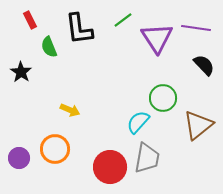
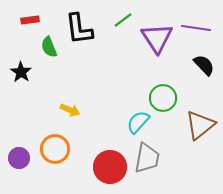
red rectangle: rotated 72 degrees counterclockwise
brown triangle: moved 2 px right
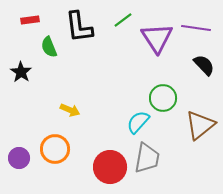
black L-shape: moved 2 px up
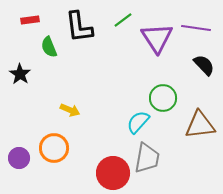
black star: moved 1 px left, 2 px down
brown triangle: rotated 32 degrees clockwise
orange circle: moved 1 px left, 1 px up
red circle: moved 3 px right, 6 px down
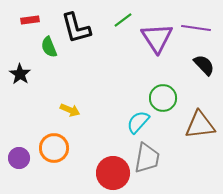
black L-shape: moved 3 px left, 1 px down; rotated 8 degrees counterclockwise
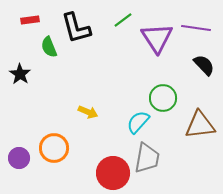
yellow arrow: moved 18 px right, 2 px down
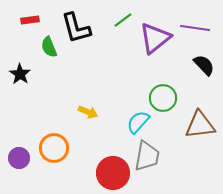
purple line: moved 1 px left
purple triangle: moved 2 px left; rotated 24 degrees clockwise
gray trapezoid: moved 2 px up
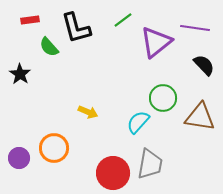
purple triangle: moved 1 px right, 4 px down
green semicircle: rotated 20 degrees counterclockwise
brown triangle: moved 8 px up; rotated 16 degrees clockwise
gray trapezoid: moved 3 px right, 8 px down
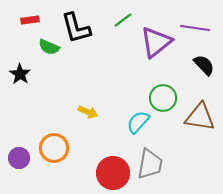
green semicircle: rotated 25 degrees counterclockwise
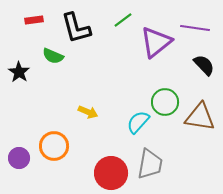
red rectangle: moved 4 px right
green semicircle: moved 4 px right, 9 px down
black star: moved 1 px left, 2 px up
green circle: moved 2 px right, 4 px down
orange circle: moved 2 px up
red circle: moved 2 px left
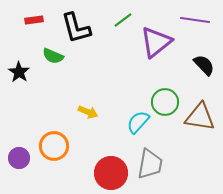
purple line: moved 8 px up
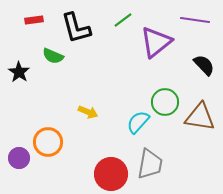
orange circle: moved 6 px left, 4 px up
red circle: moved 1 px down
